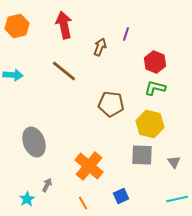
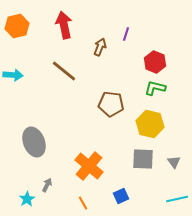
gray square: moved 1 px right, 4 px down
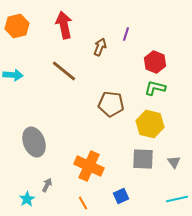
orange cross: rotated 16 degrees counterclockwise
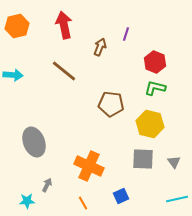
cyan star: moved 2 px down; rotated 28 degrees clockwise
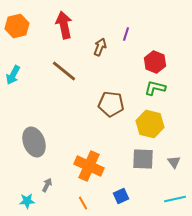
cyan arrow: rotated 114 degrees clockwise
cyan line: moved 2 px left
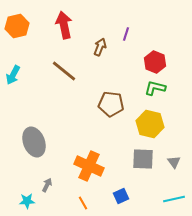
cyan line: moved 1 px left
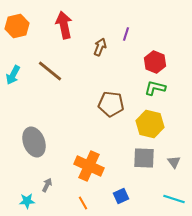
brown line: moved 14 px left
gray square: moved 1 px right, 1 px up
cyan line: rotated 30 degrees clockwise
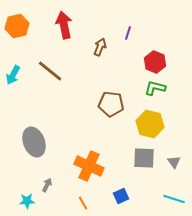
purple line: moved 2 px right, 1 px up
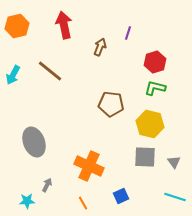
red hexagon: rotated 20 degrees clockwise
gray square: moved 1 px right, 1 px up
cyan line: moved 1 px right, 2 px up
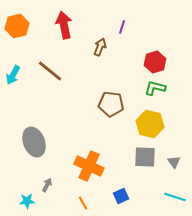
purple line: moved 6 px left, 6 px up
